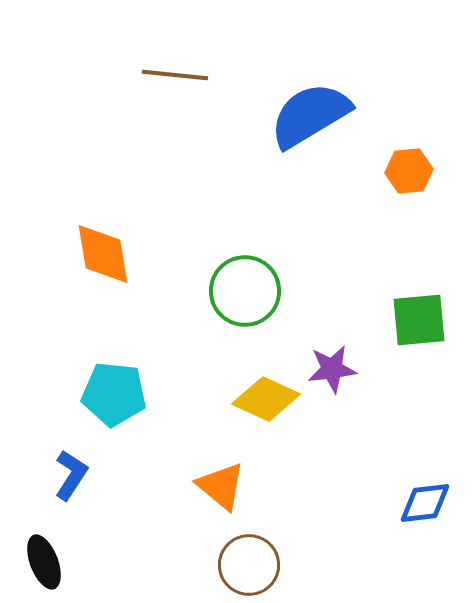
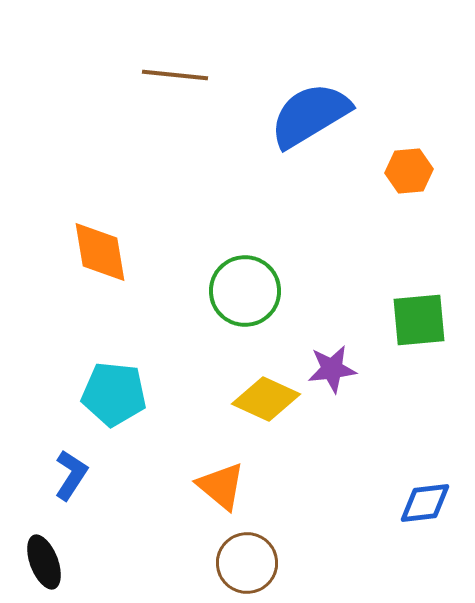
orange diamond: moved 3 px left, 2 px up
brown circle: moved 2 px left, 2 px up
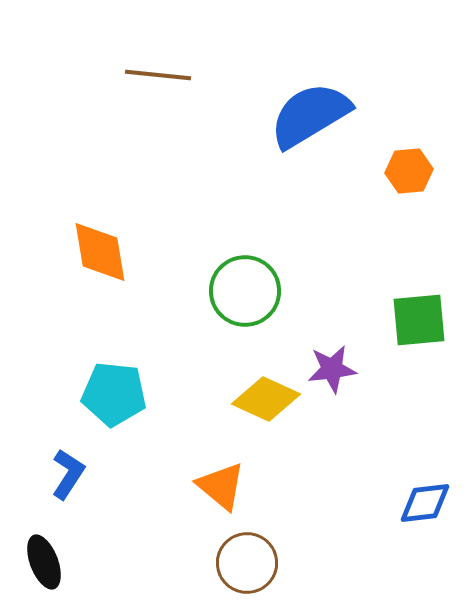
brown line: moved 17 px left
blue L-shape: moved 3 px left, 1 px up
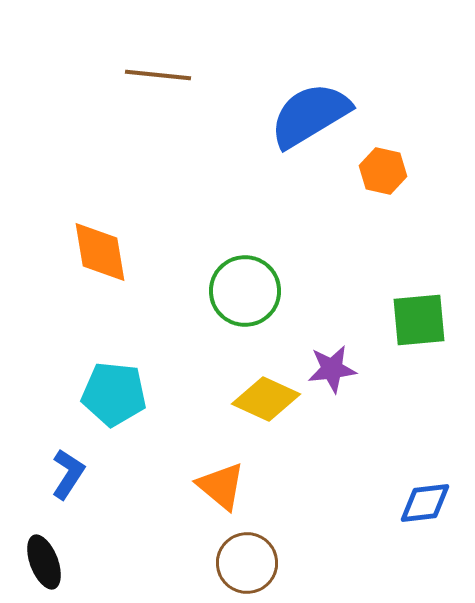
orange hexagon: moved 26 px left; rotated 18 degrees clockwise
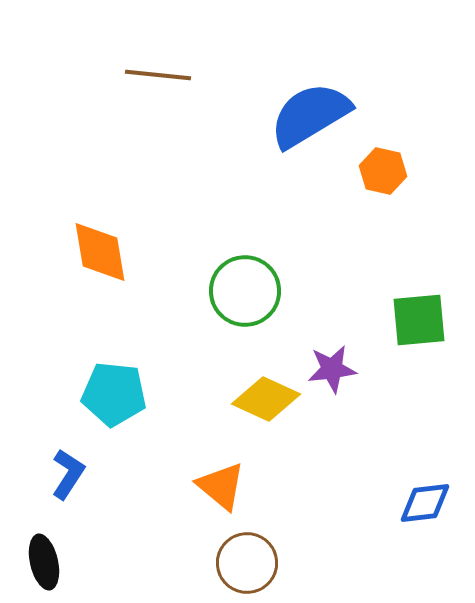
black ellipse: rotated 8 degrees clockwise
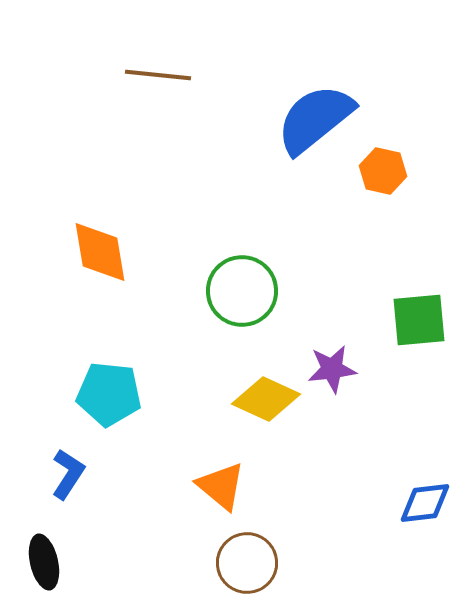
blue semicircle: moved 5 px right, 4 px down; rotated 8 degrees counterclockwise
green circle: moved 3 px left
cyan pentagon: moved 5 px left
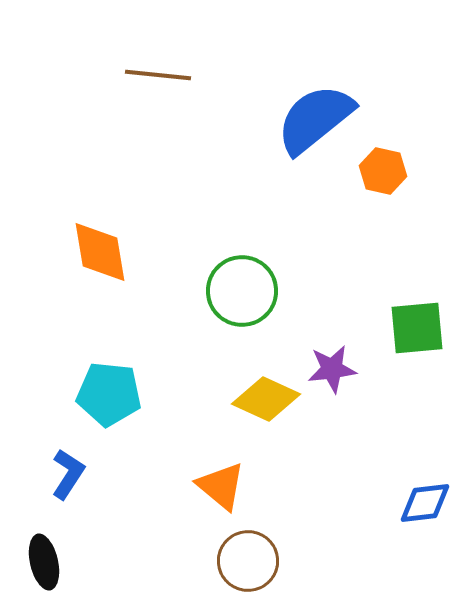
green square: moved 2 px left, 8 px down
brown circle: moved 1 px right, 2 px up
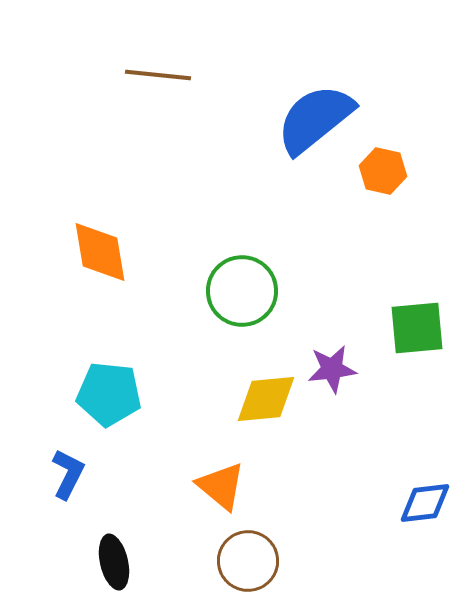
yellow diamond: rotated 30 degrees counterclockwise
blue L-shape: rotated 6 degrees counterclockwise
black ellipse: moved 70 px right
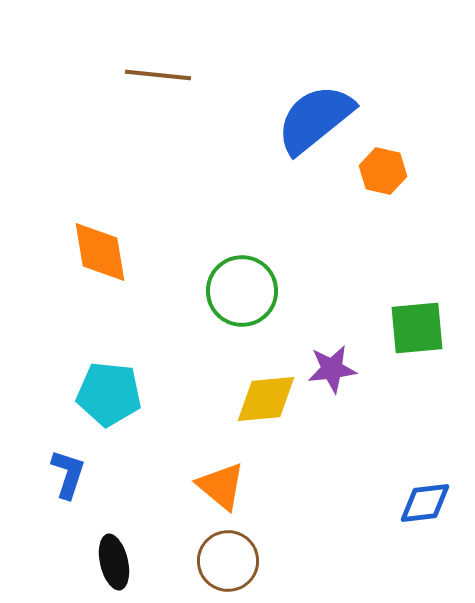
blue L-shape: rotated 9 degrees counterclockwise
brown circle: moved 20 px left
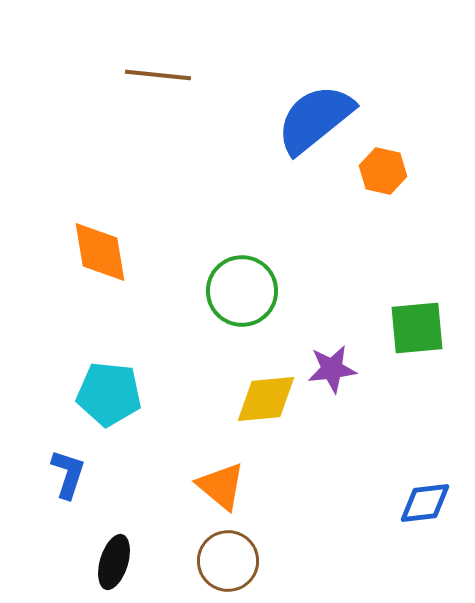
black ellipse: rotated 30 degrees clockwise
